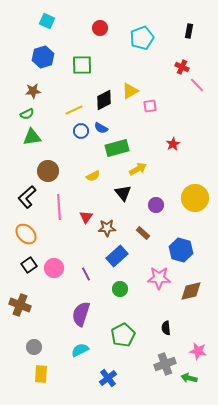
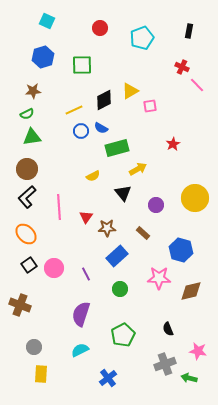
brown circle at (48, 171): moved 21 px left, 2 px up
black semicircle at (166, 328): moved 2 px right, 1 px down; rotated 16 degrees counterclockwise
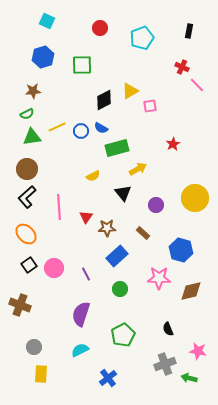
yellow line at (74, 110): moved 17 px left, 17 px down
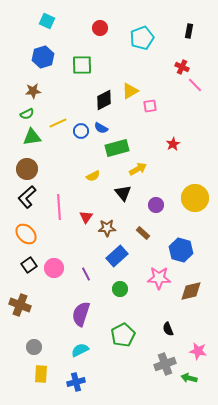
pink line at (197, 85): moved 2 px left
yellow line at (57, 127): moved 1 px right, 4 px up
blue cross at (108, 378): moved 32 px left, 4 px down; rotated 24 degrees clockwise
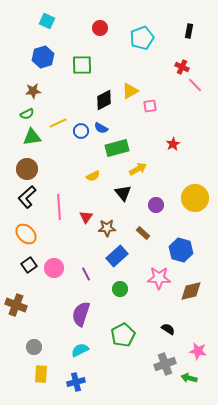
brown cross at (20, 305): moved 4 px left
black semicircle at (168, 329): rotated 144 degrees clockwise
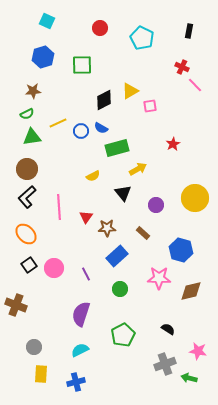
cyan pentagon at (142, 38): rotated 25 degrees counterclockwise
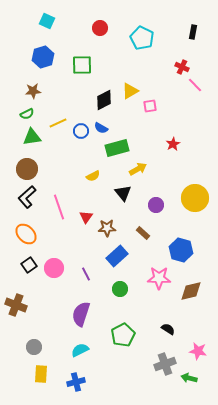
black rectangle at (189, 31): moved 4 px right, 1 px down
pink line at (59, 207): rotated 15 degrees counterclockwise
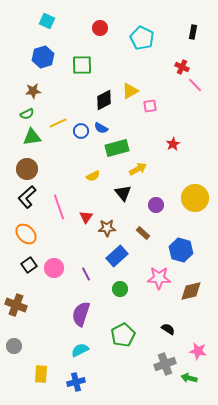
gray circle at (34, 347): moved 20 px left, 1 px up
